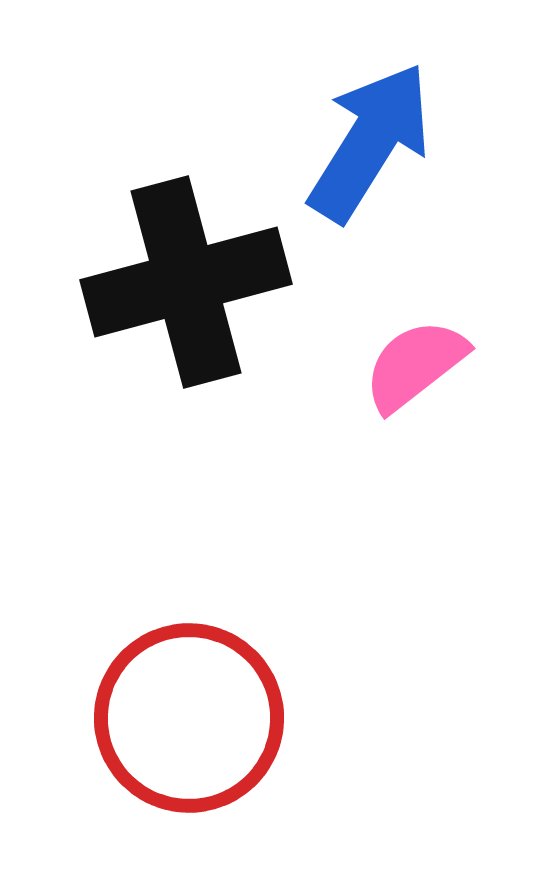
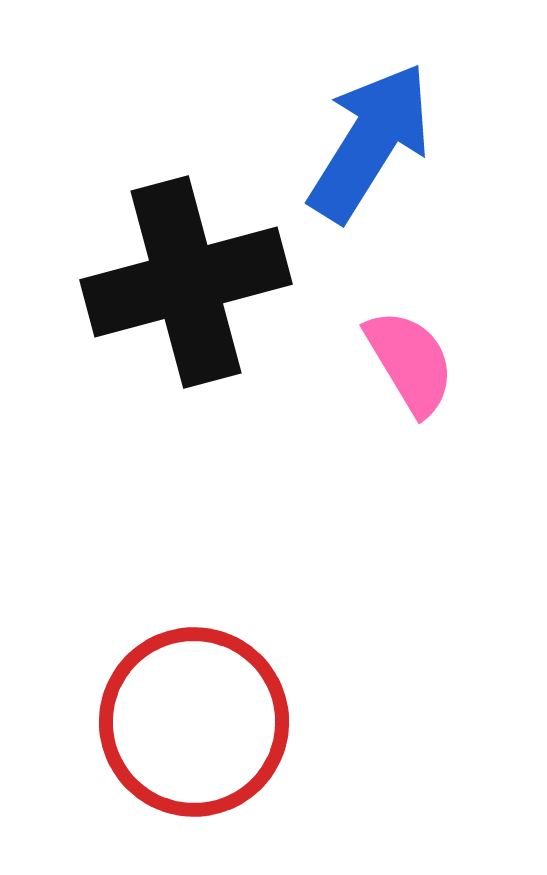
pink semicircle: moved 5 px left, 3 px up; rotated 97 degrees clockwise
red circle: moved 5 px right, 4 px down
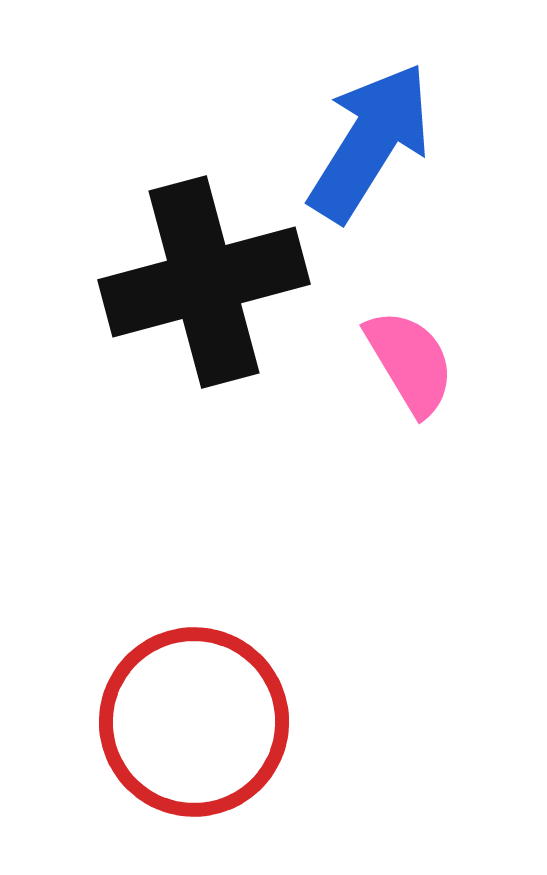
black cross: moved 18 px right
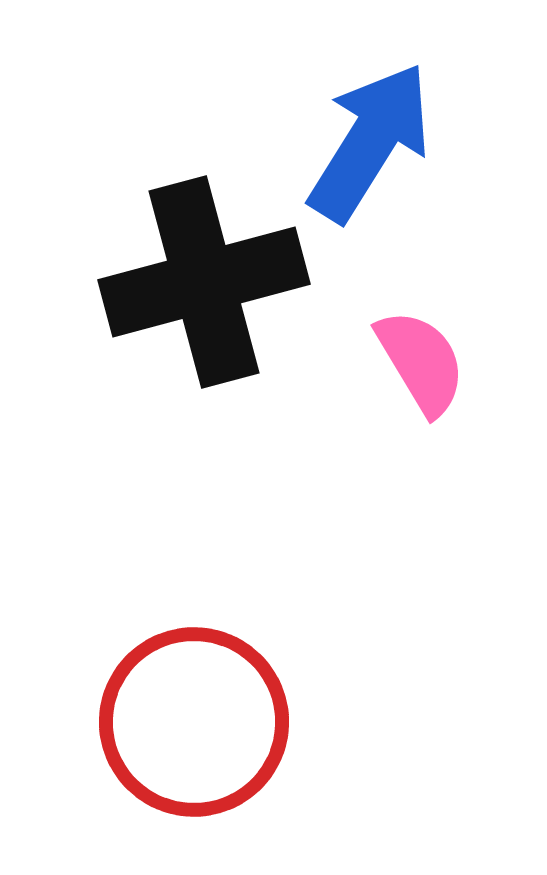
pink semicircle: moved 11 px right
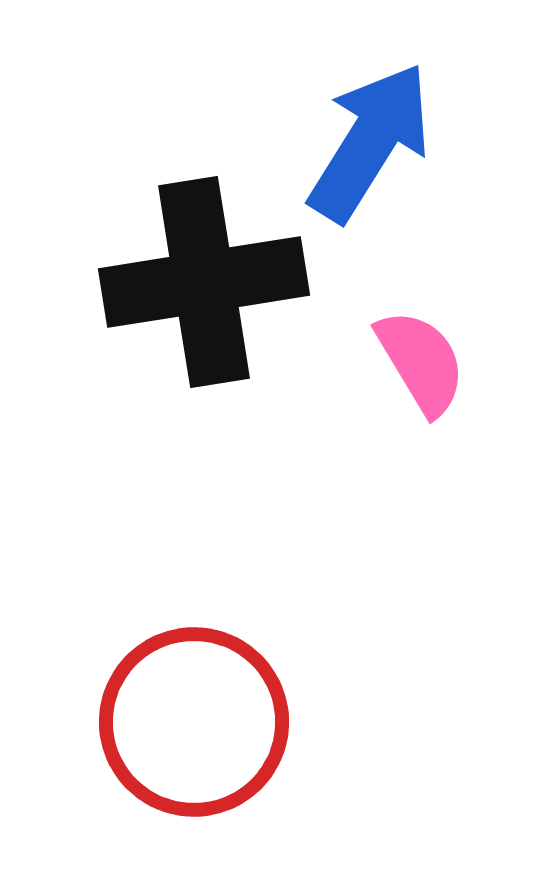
black cross: rotated 6 degrees clockwise
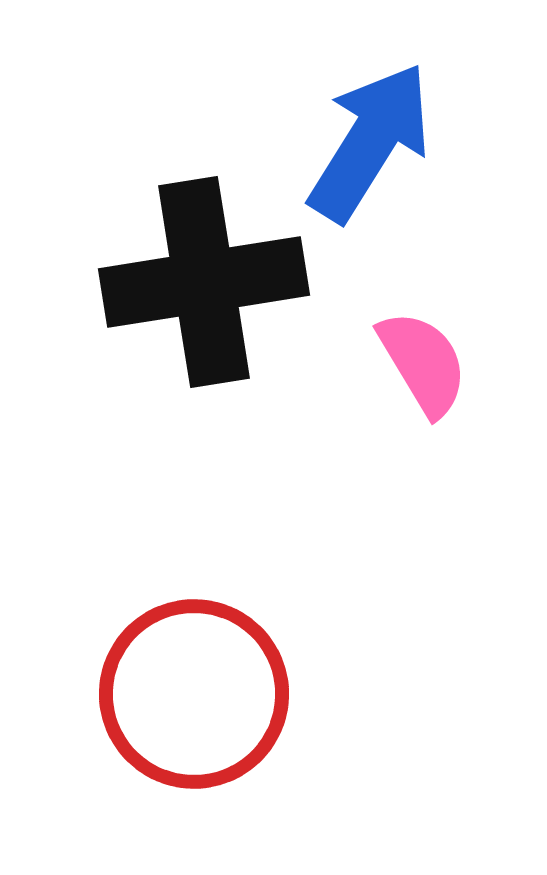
pink semicircle: moved 2 px right, 1 px down
red circle: moved 28 px up
